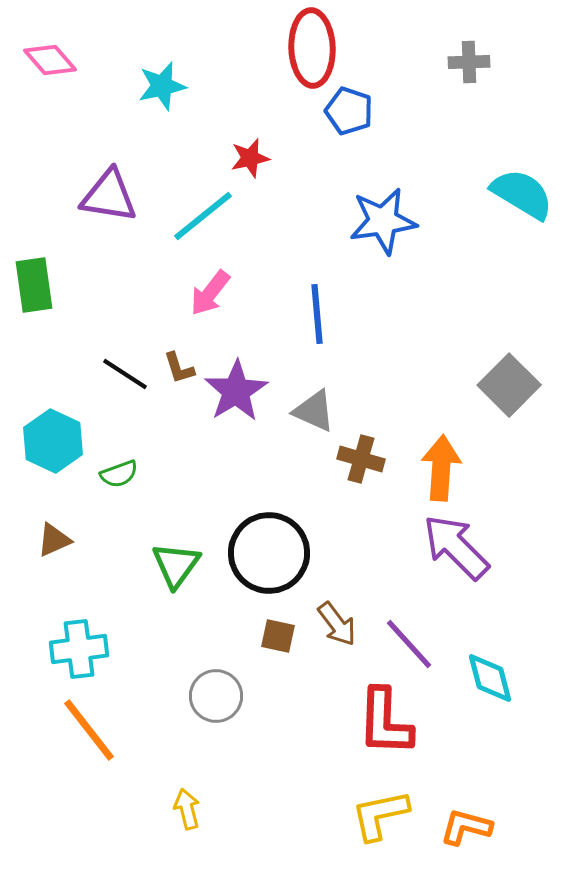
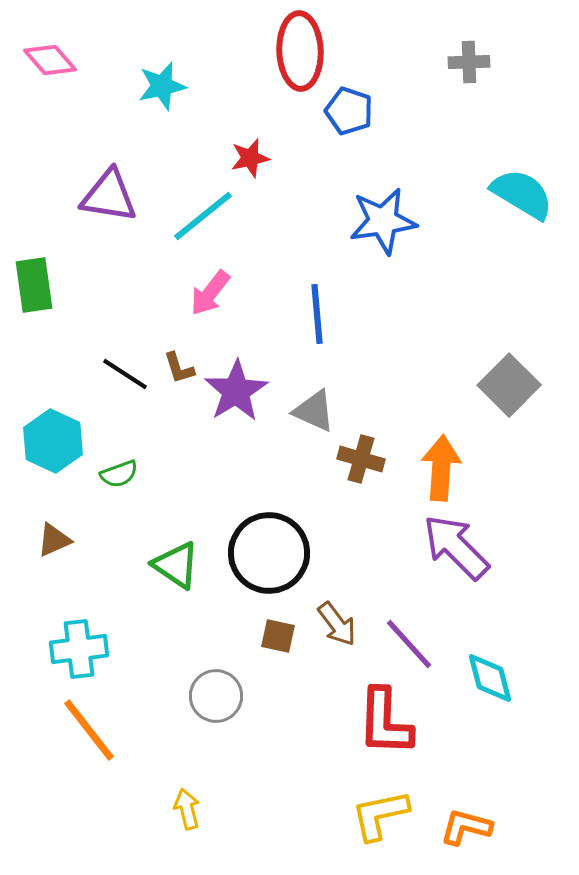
red ellipse: moved 12 px left, 3 px down
green triangle: rotated 32 degrees counterclockwise
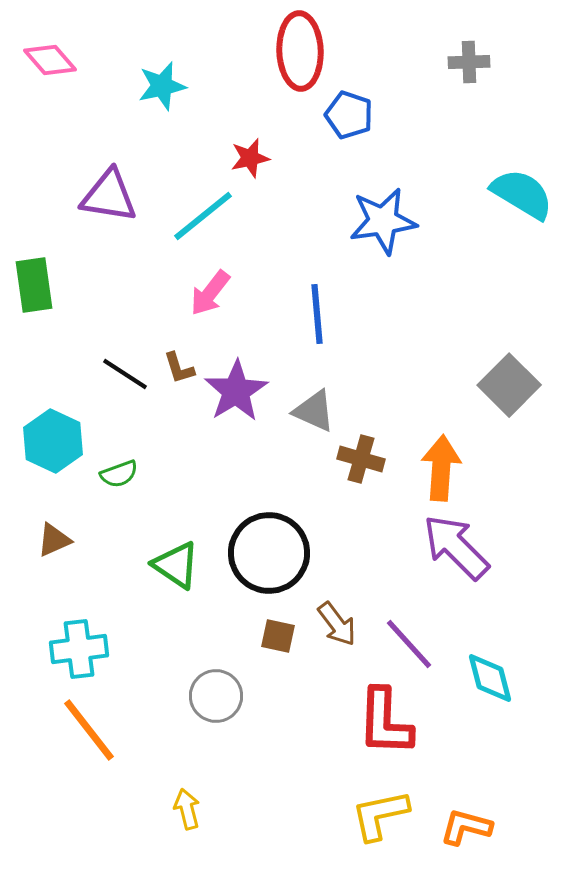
blue pentagon: moved 4 px down
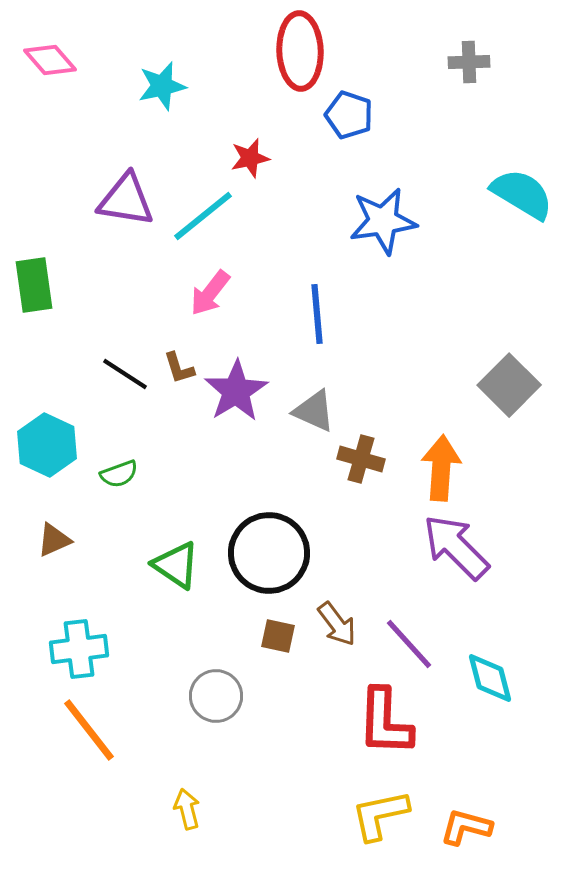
purple triangle: moved 17 px right, 4 px down
cyan hexagon: moved 6 px left, 4 px down
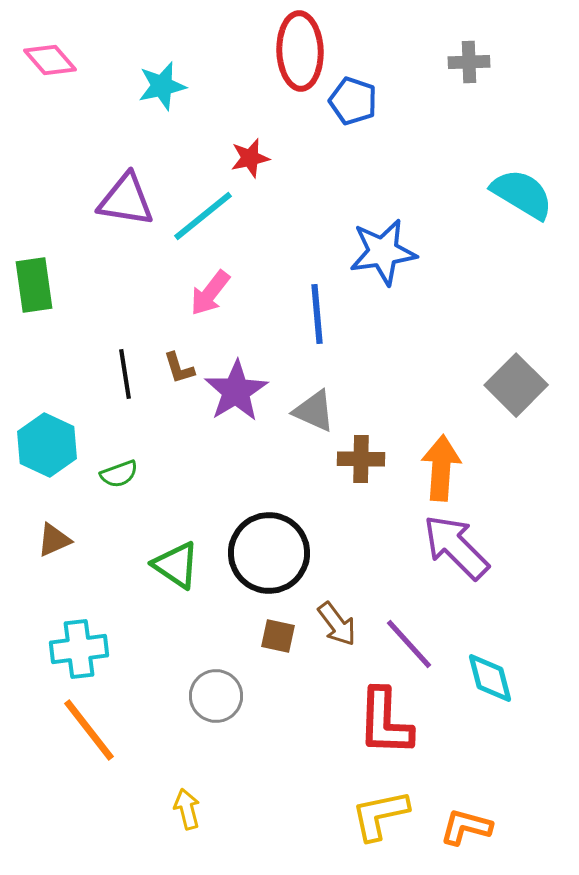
blue pentagon: moved 4 px right, 14 px up
blue star: moved 31 px down
black line: rotated 48 degrees clockwise
gray square: moved 7 px right
brown cross: rotated 15 degrees counterclockwise
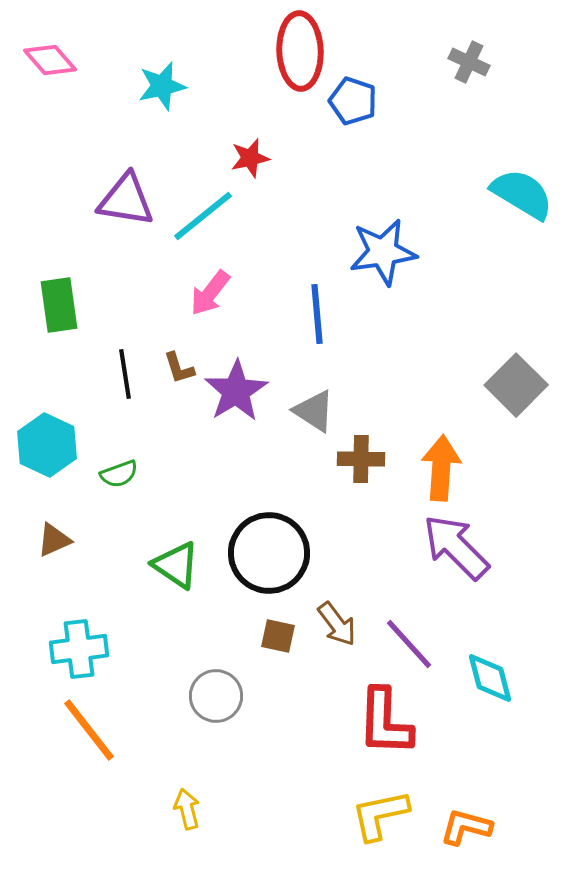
gray cross: rotated 27 degrees clockwise
green rectangle: moved 25 px right, 20 px down
gray triangle: rotated 9 degrees clockwise
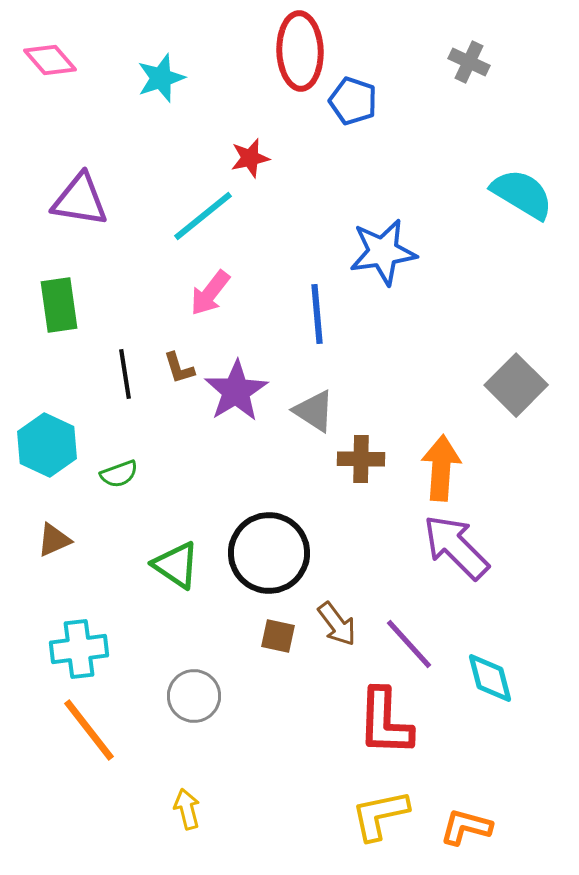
cyan star: moved 1 px left, 8 px up; rotated 6 degrees counterclockwise
purple triangle: moved 46 px left
gray circle: moved 22 px left
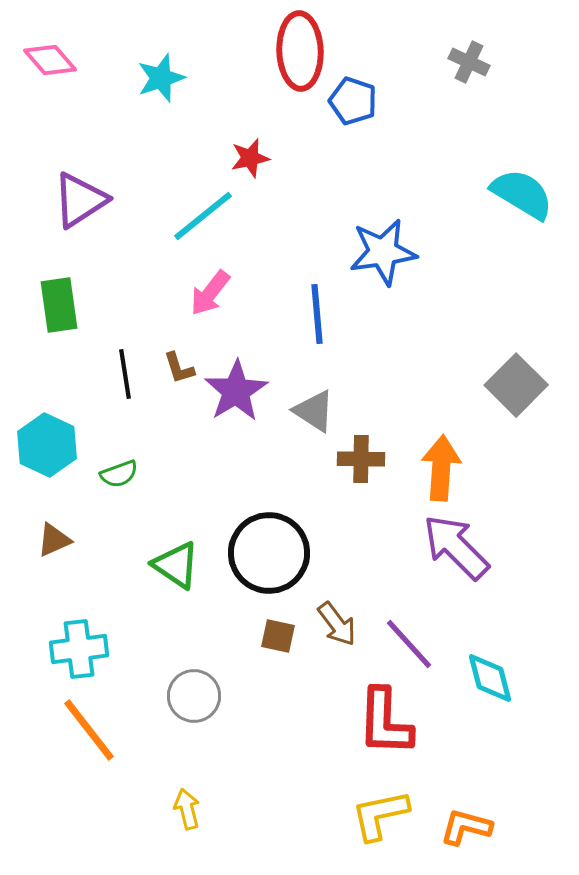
purple triangle: rotated 42 degrees counterclockwise
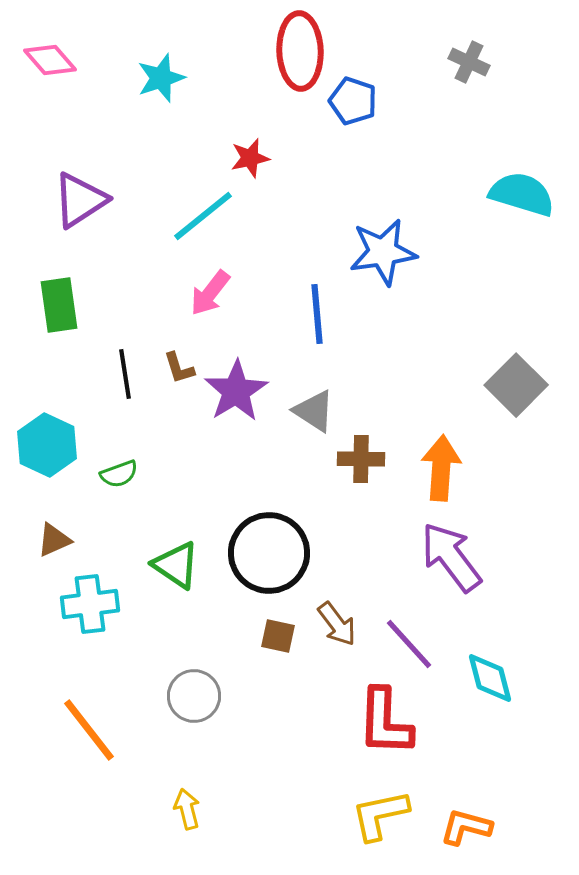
cyan semicircle: rotated 14 degrees counterclockwise
purple arrow: moved 5 px left, 10 px down; rotated 8 degrees clockwise
cyan cross: moved 11 px right, 45 px up
